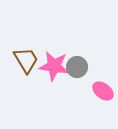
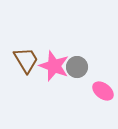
pink star: rotated 12 degrees clockwise
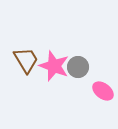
gray circle: moved 1 px right
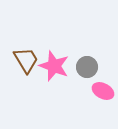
gray circle: moved 9 px right
pink ellipse: rotated 10 degrees counterclockwise
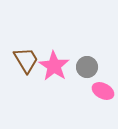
pink star: rotated 12 degrees clockwise
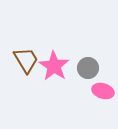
gray circle: moved 1 px right, 1 px down
pink ellipse: rotated 10 degrees counterclockwise
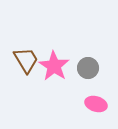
pink ellipse: moved 7 px left, 13 px down
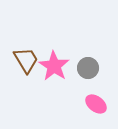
pink ellipse: rotated 20 degrees clockwise
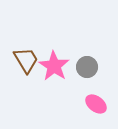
gray circle: moved 1 px left, 1 px up
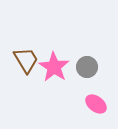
pink star: moved 1 px down
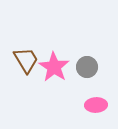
pink ellipse: moved 1 px down; rotated 40 degrees counterclockwise
